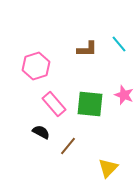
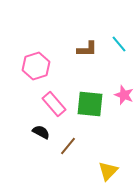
yellow triangle: moved 3 px down
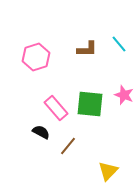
pink hexagon: moved 9 px up
pink rectangle: moved 2 px right, 4 px down
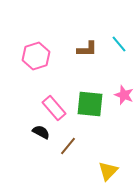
pink hexagon: moved 1 px up
pink rectangle: moved 2 px left
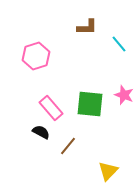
brown L-shape: moved 22 px up
pink rectangle: moved 3 px left
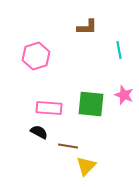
cyan line: moved 6 px down; rotated 30 degrees clockwise
green square: moved 1 px right
pink rectangle: moved 2 px left; rotated 45 degrees counterclockwise
black semicircle: moved 2 px left
brown line: rotated 60 degrees clockwise
yellow triangle: moved 22 px left, 5 px up
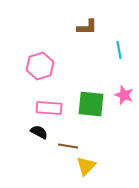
pink hexagon: moved 4 px right, 10 px down
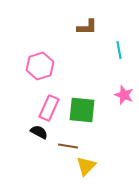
green square: moved 9 px left, 6 px down
pink rectangle: rotated 70 degrees counterclockwise
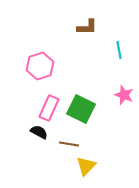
green square: moved 1 px left, 1 px up; rotated 20 degrees clockwise
brown line: moved 1 px right, 2 px up
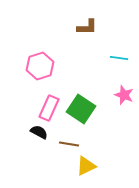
cyan line: moved 8 px down; rotated 72 degrees counterclockwise
green square: rotated 8 degrees clockwise
yellow triangle: rotated 20 degrees clockwise
